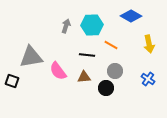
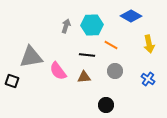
black circle: moved 17 px down
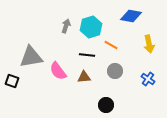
blue diamond: rotated 20 degrees counterclockwise
cyan hexagon: moved 1 px left, 2 px down; rotated 15 degrees counterclockwise
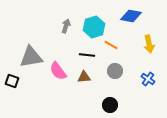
cyan hexagon: moved 3 px right
black circle: moved 4 px right
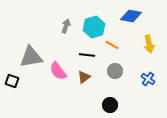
orange line: moved 1 px right
brown triangle: rotated 32 degrees counterclockwise
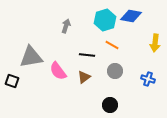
cyan hexagon: moved 11 px right, 7 px up
yellow arrow: moved 6 px right, 1 px up; rotated 18 degrees clockwise
blue cross: rotated 16 degrees counterclockwise
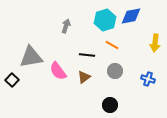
blue diamond: rotated 20 degrees counterclockwise
black square: moved 1 px up; rotated 24 degrees clockwise
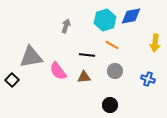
brown triangle: rotated 32 degrees clockwise
